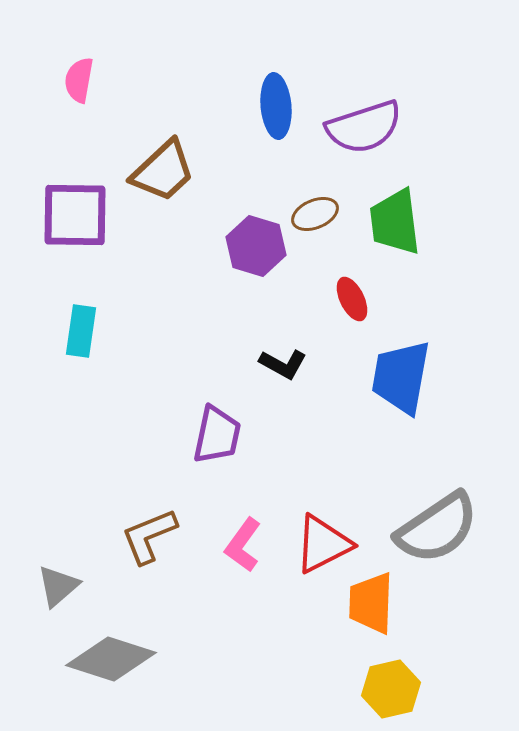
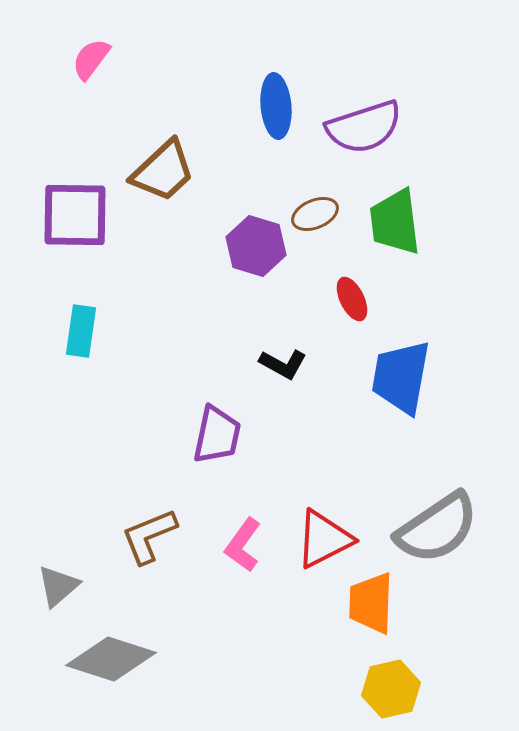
pink semicircle: moved 12 px right, 21 px up; rotated 27 degrees clockwise
red triangle: moved 1 px right, 5 px up
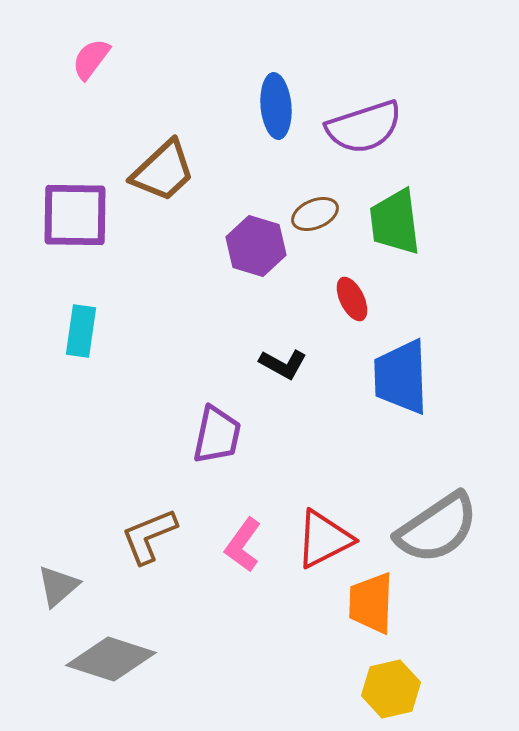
blue trapezoid: rotated 12 degrees counterclockwise
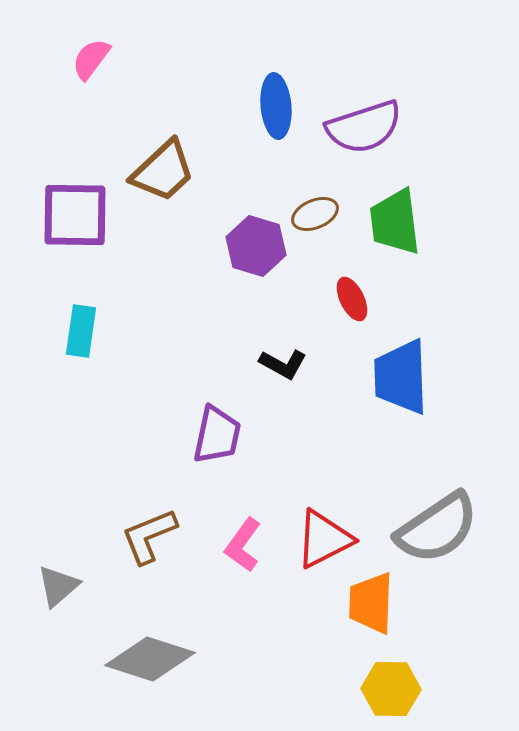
gray diamond: moved 39 px right
yellow hexagon: rotated 14 degrees clockwise
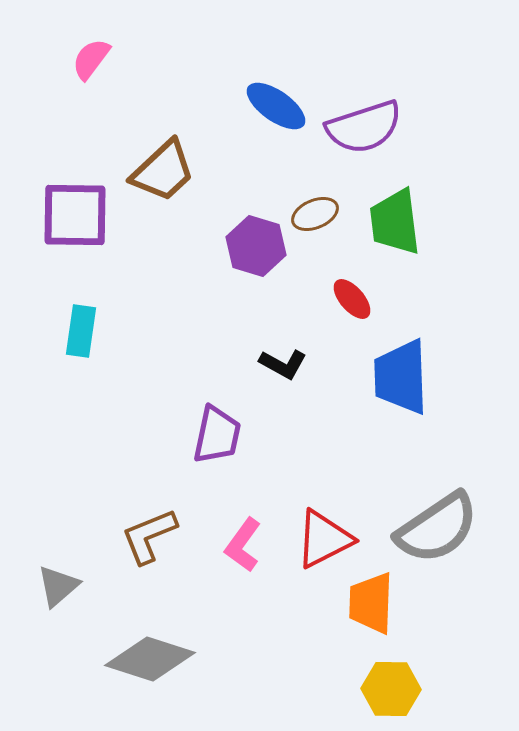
blue ellipse: rotated 50 degrees counterclockwise
red ellipse: rotated 15 degrees counterclockwise
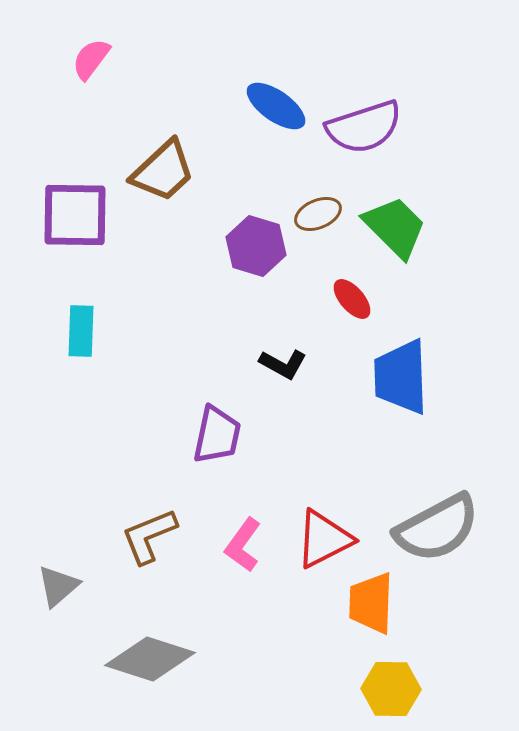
brown ellipse: moved 3 px right
green trapezoid: moved 5 px down; rotated 142 degrees clockwise
cyan rectangle: rotated 6 degrees counterclockwise
gray semicircle: rotated 6 degrees clockwise
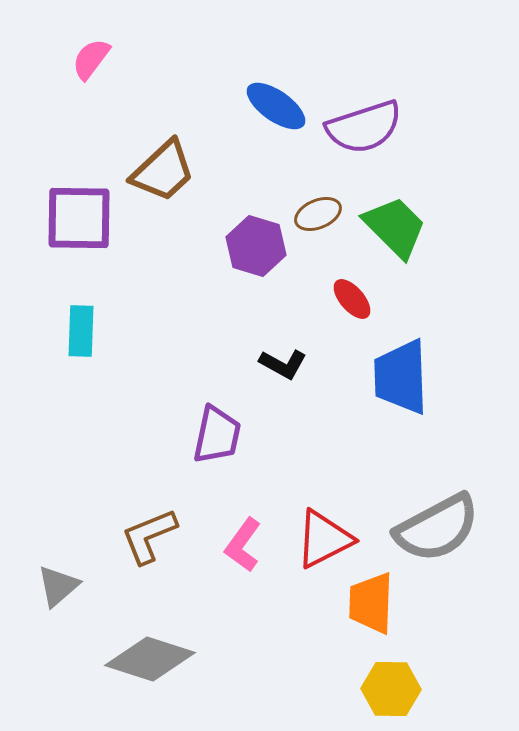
purple square: moved 4 px right, 3 px down
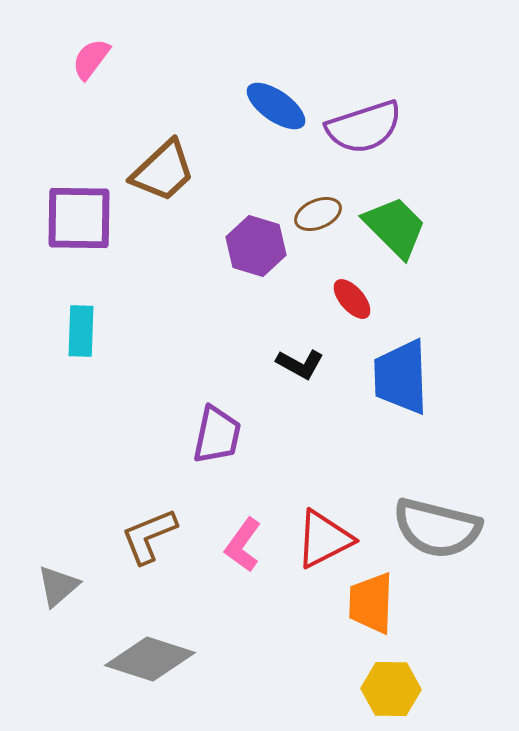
black L-shape: moved 17 px right
gray semicircle: rotated 42 degrees clockwise
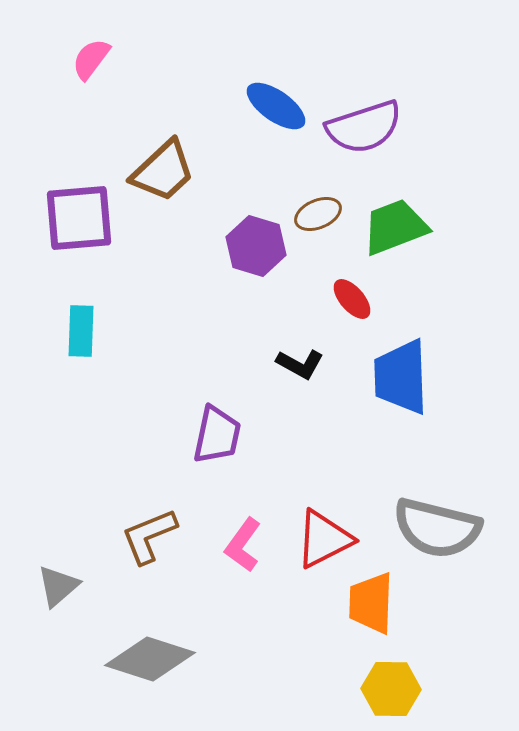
purple square: rotated 6 degrees counterclockwise
green trapezoid: rotated 66 degrees counterclockwise
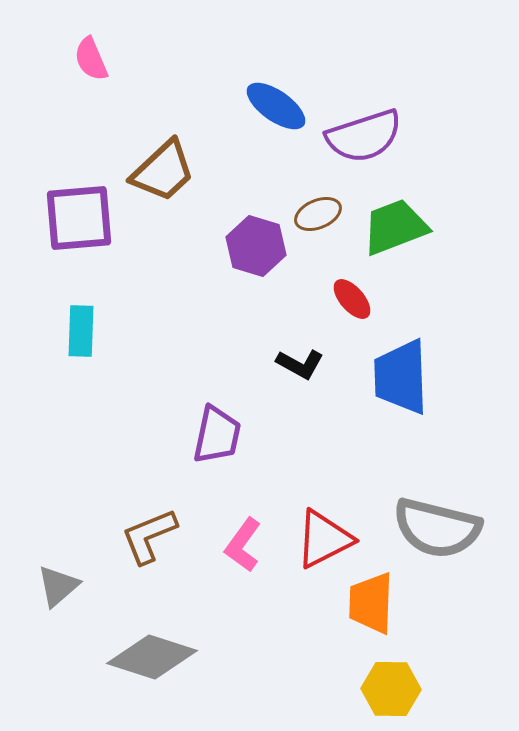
pink semicircle: rotated 60 degrees counterclockwise
purple semicircle: moved 9 px down
gray diamond: moved 2 px right, 2 px up
